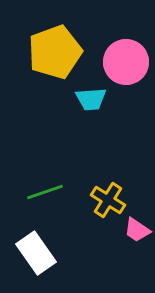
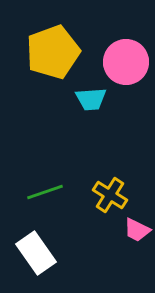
yellow pentagon: moved 2 px left
yellow cross: moved 2 px right, 5 px up
pink trapezoid: rotated 8 degrees counterclockwise
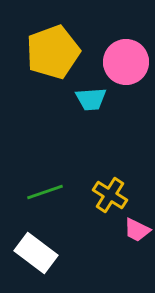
white rectangle: rotated 18 degrees counterclockwise
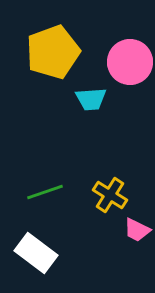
pink circle: moved 4 px right
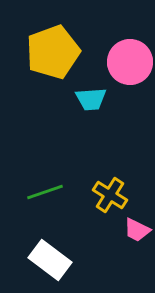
white rectangle: moved 14 px right, 7 px down
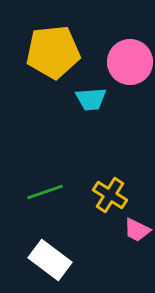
yellow pentagon: rotated 14 degrees clockwise
